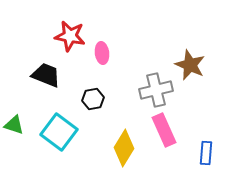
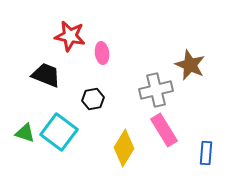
green triangle: moved 11 px right, 8 px down
pink rectangle: rotated 8 degrees counterclockwise
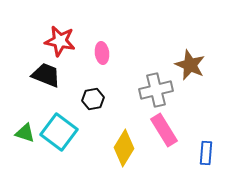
red star: moved 10 px left, 5 px down
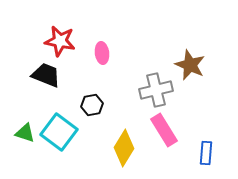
black hexagon: moved 1 px left, 6 px down
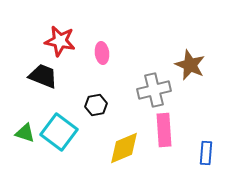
black trapezoid: moved 3 px left, 1 px down
gray cross: moved 2 px left
black hexagon: moved 4 px right
pink rectangle: rotated 28 degrees clockwise
yellow diamond: rotated 36 degrees clockwise
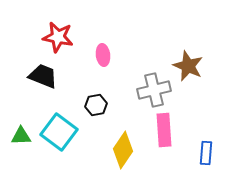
red star: moved 2 px left, 4 px up
pink ellipse: moved 1 px right, 2 px down
brown star: moved 2 px left, 1 px down
green triangle: moved 4 px left, 3 px down; rotated 20 degrees counterclockwise
yellow diamond: moved 1 px left, 2 px down; rotated 33 degrees counterclockwise
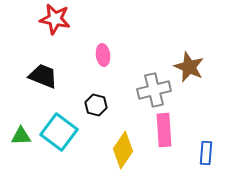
red star: moved 3 px left, 18 px up
brown star: moved 1 px right, 1 px down
black hexagon: rotated 25 degrees clockwise
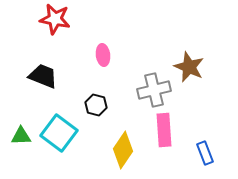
cyan square: moved 1 px down
blue rectangle: moved 1 px left; rotated 25 degrees counterclockwise
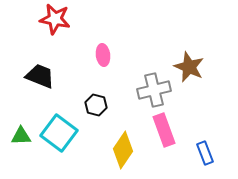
black trapezoid: moved 3 px left
pink rectangle: rotated 16 degrees counterclockwise
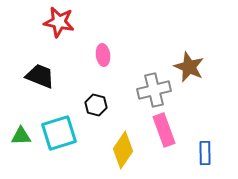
red star: moved 4 px right, 3 px down
cyan square: rotated 36 degrees clockwise
blue rectangle: rotated 20 degrees clockwise
